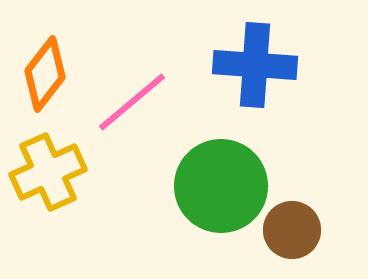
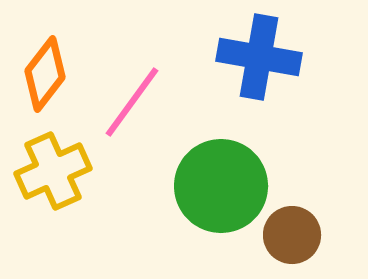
blue cross: moved 4 px right, 8 px up; rotated 6 degrees clockwise
pink line: rotated 14 degrees counterclockwise
yellow cross: moved 5 px right, 1 px up
brown circle: moved 5 px down
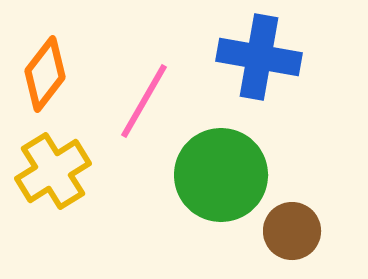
pink line: moved 12 px right, 1 px up; rotated 6 degrees counterclockwise
yellow cross: rotated 8 degrees counterclockwise
green circle: moved 11 px up
brown circle: moved 4 px up
